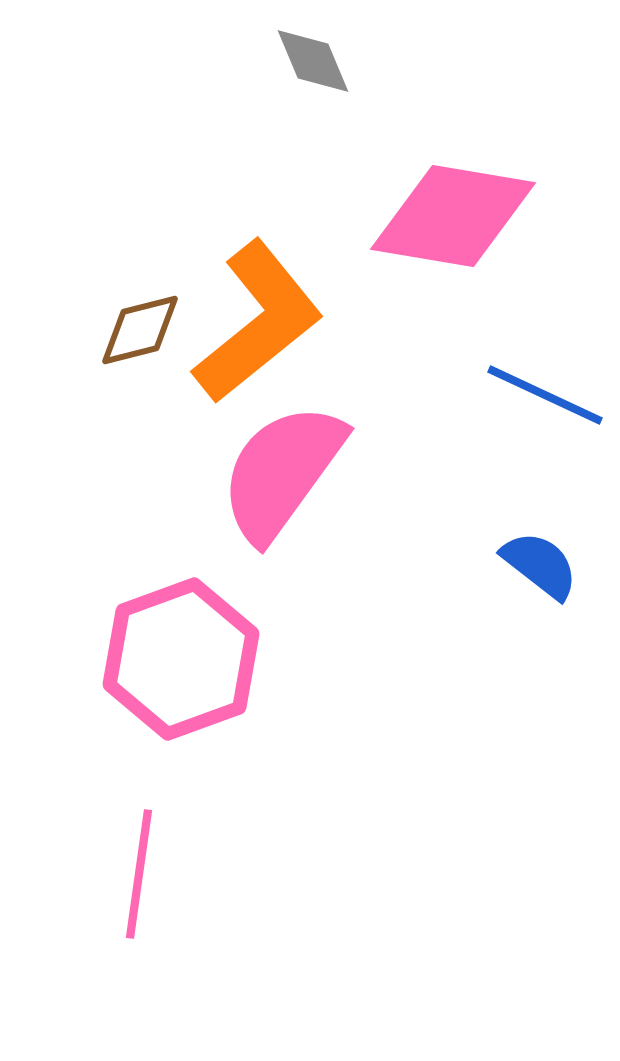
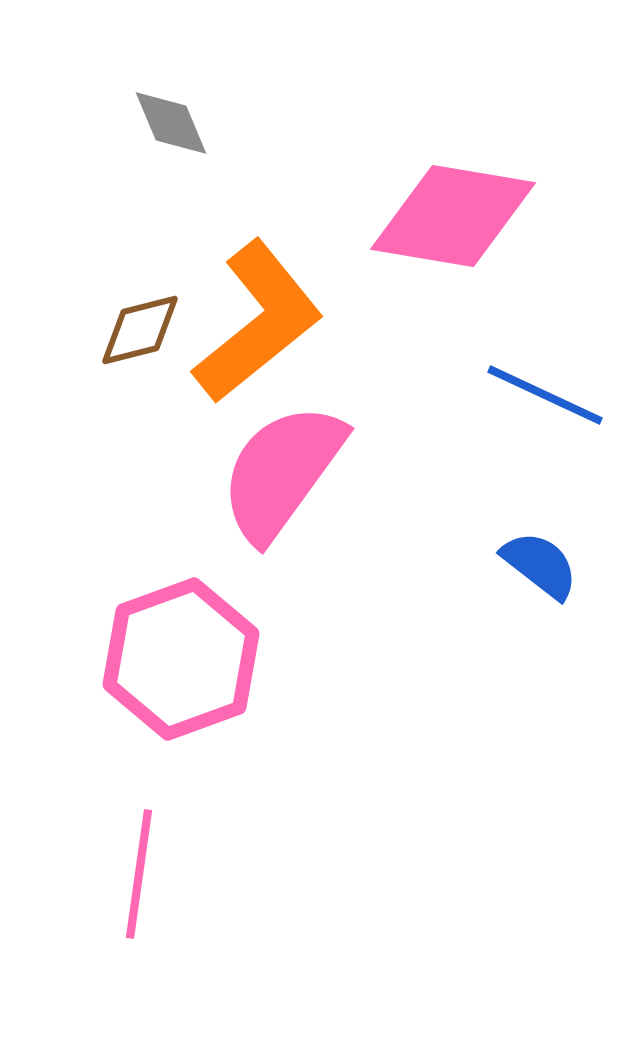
gray diamond: moved 142 px left, 62 px down
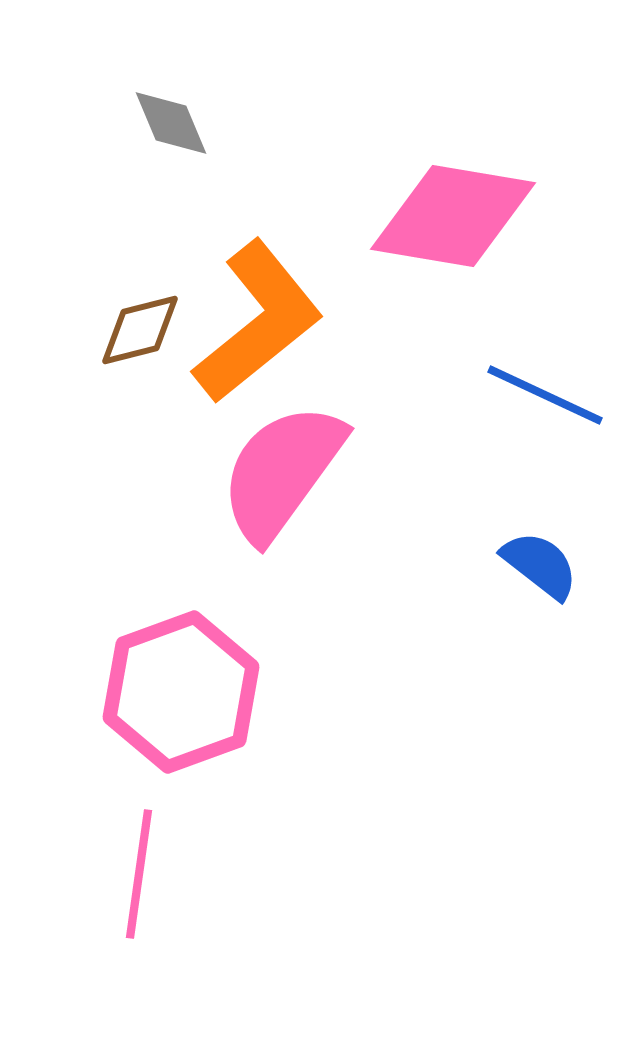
pink hexagon: moved 33 px down
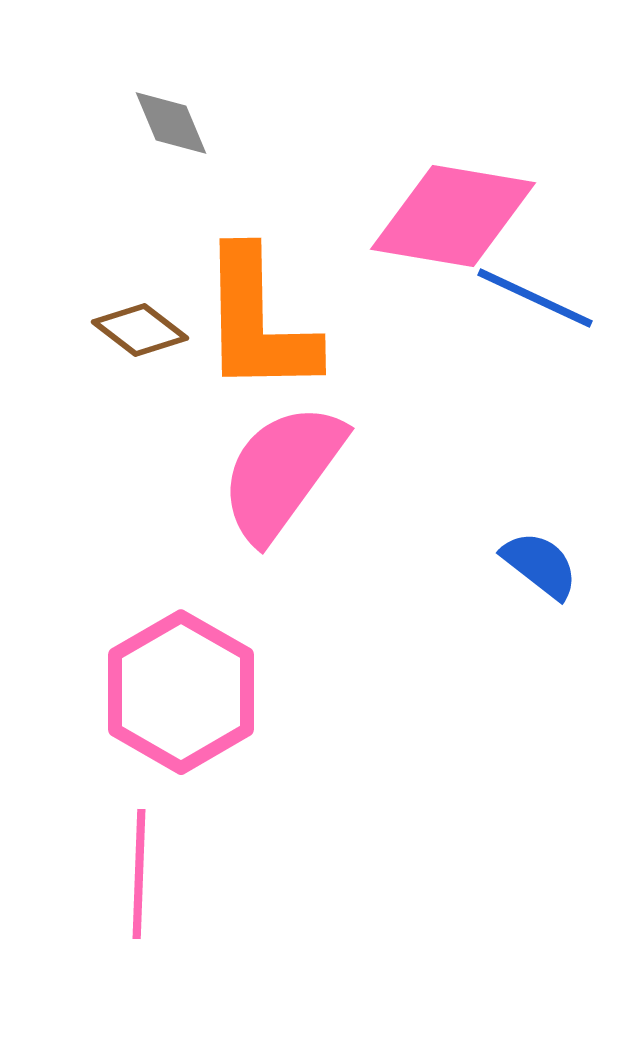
orange L-shape: rotated 128 degrees clockwise
brown diamond: rotated 52 degrees clockwise
blue line: moved 10 px left, 97 px up
pink hexagon: rotated 10 degrees counterclockwise
pink line: rotated 6 degrees counterclockwise
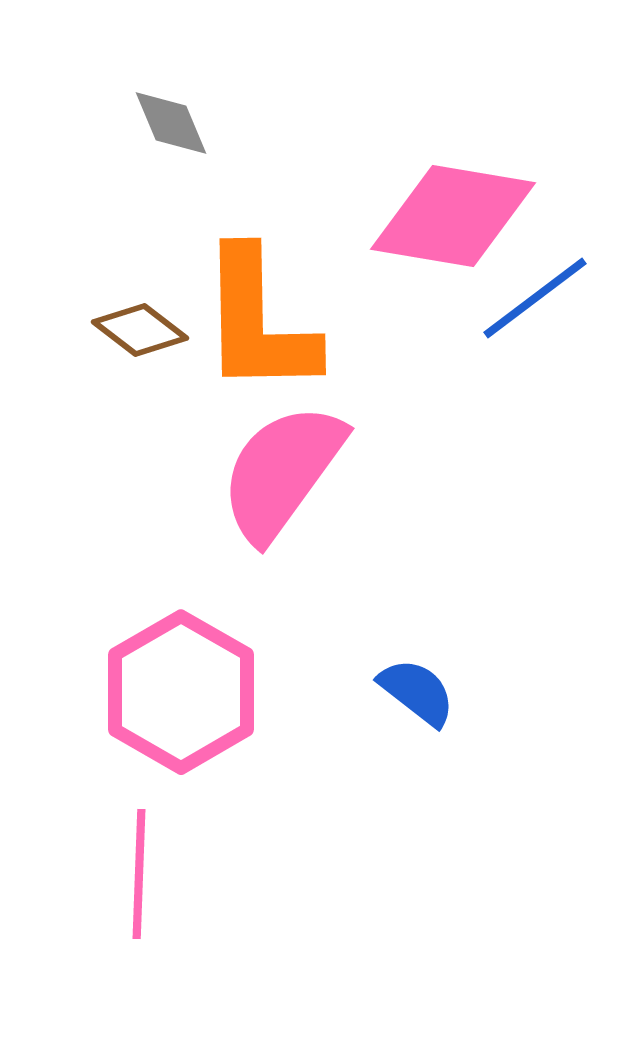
blue line: rotated 62 degrees counterclockwise
blue semicircle: moved 123 px left, 127 px down
